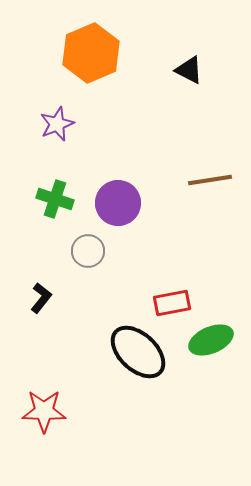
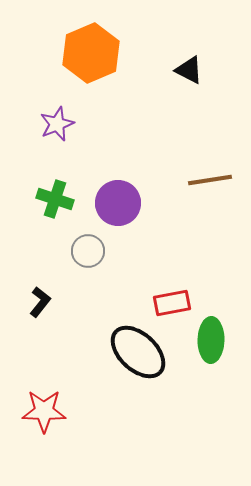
black L-shape: moved 1 px left, 4 px down
green ellipse: rotated 66 degrees counterclockwise
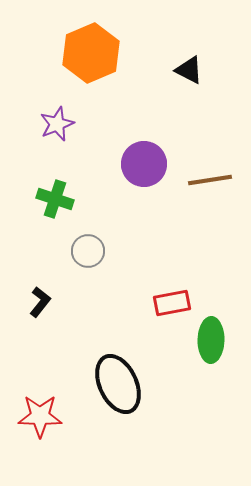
purple circle: moved 26 px right, 39 px up
black ellipse: moved 20 px left, 32 px down; rotated 22 degrees clockwise
red star: moved 4 px left, 5 px down
